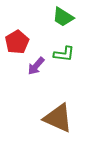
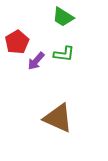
purple arrow: moved 5 px up
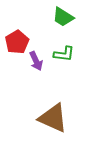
purple arrow: rotated 66 degrees counterclockwise
brown triangle: moved 5 px left
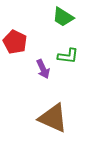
red pentagon: moved 2 px left; rotated 15 degrees counterclockwise
green L-shape: moved 4 px right, 2 px down
purple arrow: moved 7 px right, 8 px down
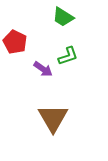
green L-shape: rotated 25 degrees counterclockwise
purple arrow: rotated 30 degrees counterclockwise
brown triangle: rotated 36 degrees clockwise
